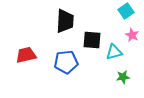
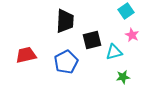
black square: rotated 18 degrees counterclockwise
blue pentagon: rotated 20 degrees counterclockwise
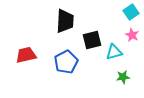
cyan square: moved 5 px right, 1 px down
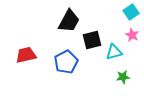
black trapezoid: moved 4 px right; rotated 25 degrees clockwise
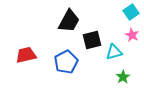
green star: rotated 24 degrees counterclockwise
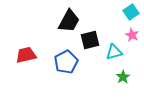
black square: moved 2 px left
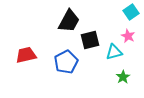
pink star: moved 4 px left, 1 px down
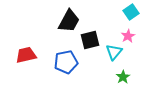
pink star: rotated 16 degrees clockwise
cyan triangle: rotated 36 degrees counterclockwise
blue pentagon: rotated 15 degrees clockwise
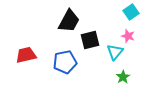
pink star: rotated 24 degrees counterclockwise
cyan triangle: moved 1 px right
blue pentagon: moved 1 px left
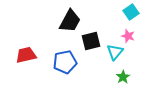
black trapezoid: moved 1 px right
black square: moved 1 px right, 1 px down
